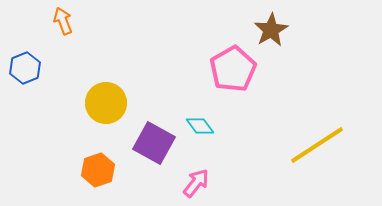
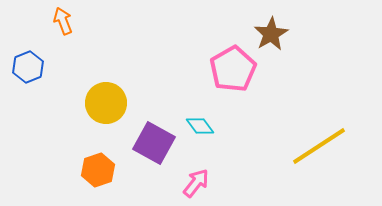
brown star: moved 4 px down
blue hexagon: moved 3 px right, 1 px up
yellow line: moved 2 px right, 1 px down
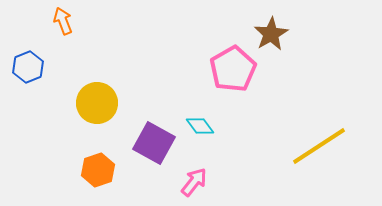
yellow circle: moved 9 px left
pink arrow: moved 2 px left, 1 px up
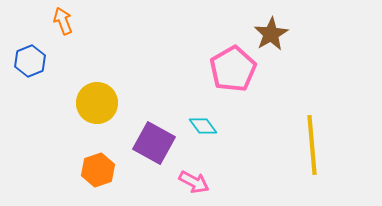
blue hexagon: moved 2 px right, 6 px up
cyan diamond: moved 3 px right
yellow line: moved 7 px left, 1 px up; rotated 62 degrees counterclockwise
pink arrow: rotated 80 degrees clockwise
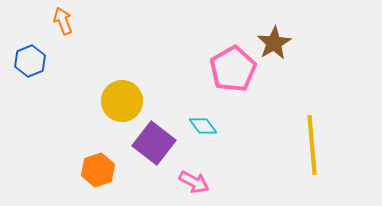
brown star: moved 3 px right, 9 px down
yellow circle: moved 25 px right, 2 px up
purple square: rotated 9 degrees clockwise
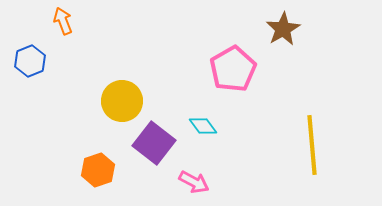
brown star: moved 9 px right, 14 px up
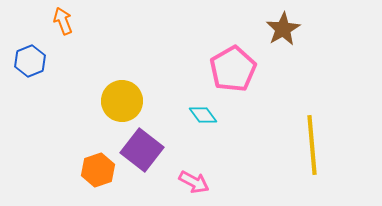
cyan diamond: moved 11 px up
purple square: moved 12 px left, 7 px down
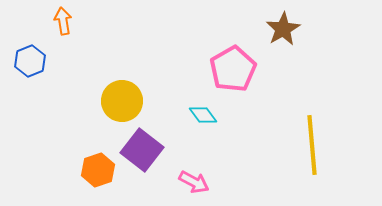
orange arrow: rotated 12 degrees clockwise
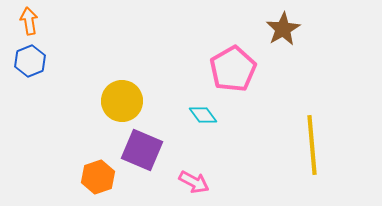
orange arrow: moved 34 px left
purple square: rotated 15 degrees counterclockwise
orange hexagon: moved 7 px down
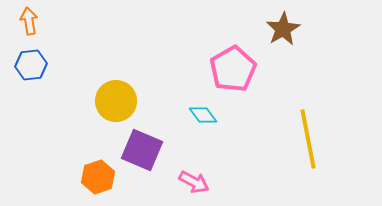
blue hexagon: moved 1 px right, 4 px down; rotated 16 degrees clockwise
yellow circle: moved 6 px left
yellow line: moved 4 px left, 6 px up; rotated 6 degrees counterclockwise
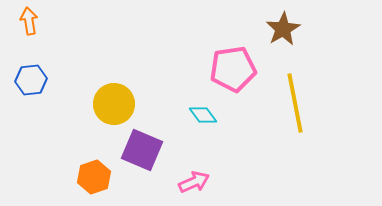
blue hexagon: moved 15 px down
pink pentagon: rotated 21 degrees clockwise
yellow circle: moved 2 px left, 3 px down
yellow line: moved 13 px left, 36 px up
orange hexagon: moved 4 px left
pink arrow: rotated 52 degrees counterclockwise
